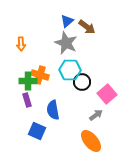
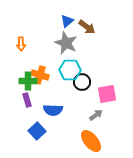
pink square: rotated 30 degrees clockwise
blue semicircle: rotated 78 degrees counterclockwise
blue square: rotated 24 degrees clockwise
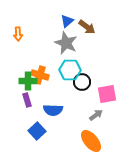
orange arrow: moved 3 px left, 10 px up
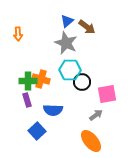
orange cross: moved 1 px right, 4 px down
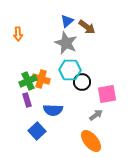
green cross: rotated 24 degrees counterclockwise
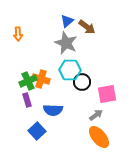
orange ellipse: moved 8 px right, 4 px up
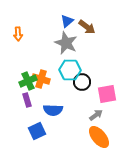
blue square: rotated 18 degrees clockwise
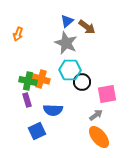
orange arrow: rotated 24 degrees clockwise
green cross: rotated 36 degrees clockwise
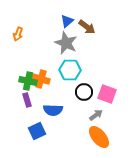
black circle: moved 2 px right, 10 px down
pink square: rotated 30 degrees clockwise
